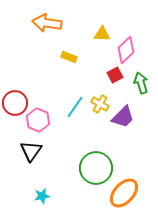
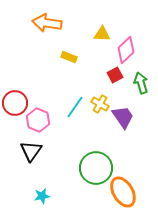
purple trapezoid: rotated 80 degrees counterclockwise
orange ellipse: moved 1 px left, 1 px up; rotated 72 degrees counterclockwise
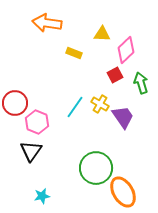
yellow rectangle: moved 5 px right, 4 px up
pink hexagon: moved 1 px left, 2 px down
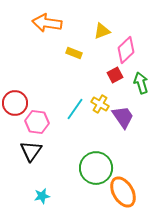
yellow triangle: moved 3 px up; rotated 24 degrees counterclockwise
cyan line: moved 2 px down
pink hexagon: rotated 15 degrees counterclockwise
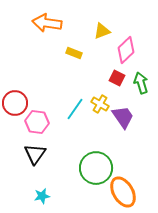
red square: moved 2 px right, 3 px down; rotated 35 degrees counterclockwise
black triangle: moved 4 px right, 3 px down
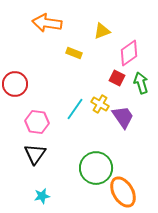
pink diamond: moved 3 px right, 3 px down; rotated 8 degrees clockwise
red circle: moved 19 px up
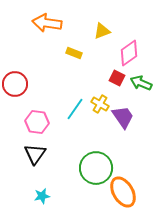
green arrow: rotated 50 degrees counterclockwise
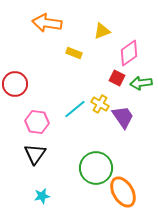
green arrow: rotated 30 degrees counterclockwise
cyan line: rotated 15 degrees clockwise
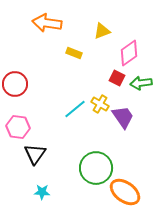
pink hexagon: moved 19 px left, 5 px down
orange ellipse: moved 2 px right; rotated 24 degrees counterclockwise
cyan star: moved 4 px up; rotated 14 degrees clockwise
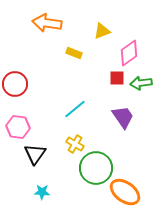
red square: rotated 28 degrees counterclockwise
yellow cross: moved 25 px left, 40 px down
